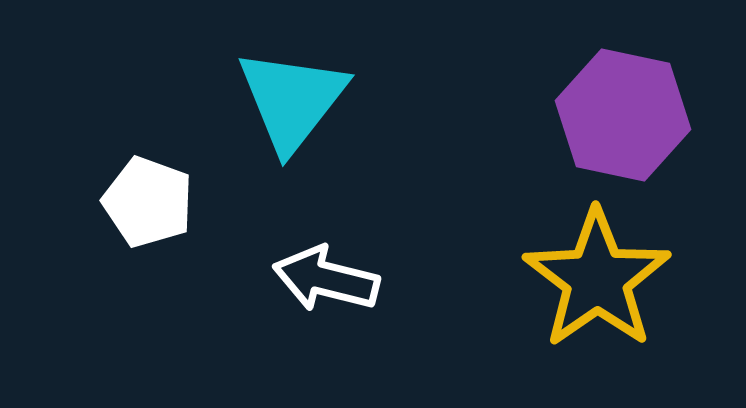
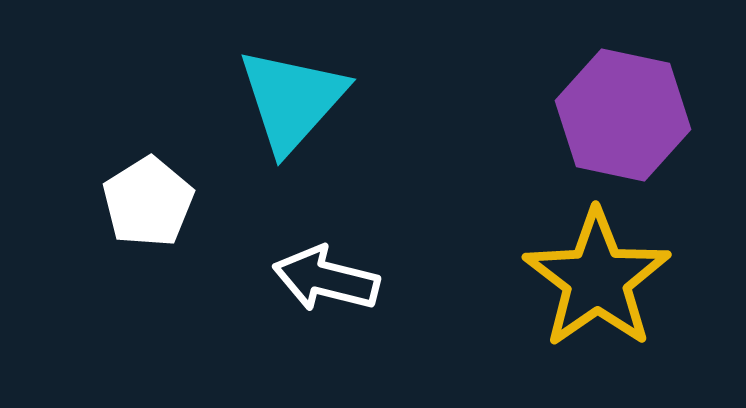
cyan triangle: rotated 4 degrees clockwise
white pentagon: rotated 20 degrees clockwise
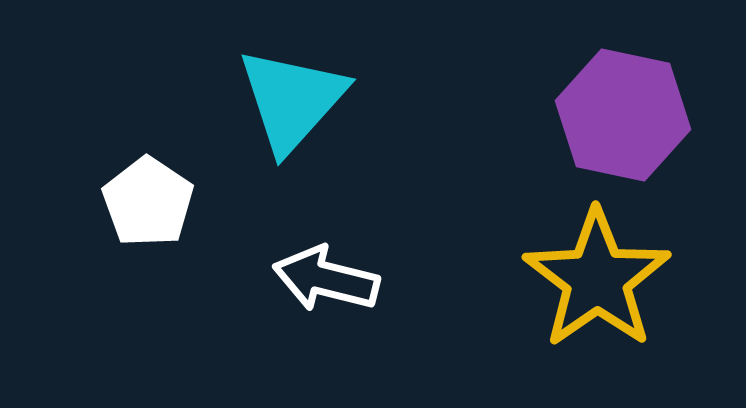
white pentagon: rotated 6 degrees counterclockwise
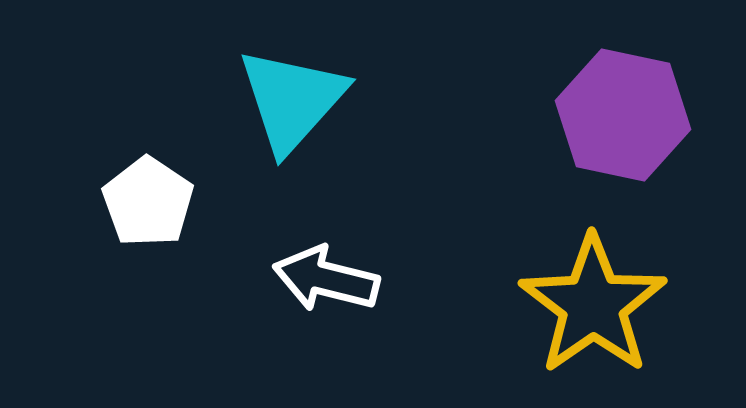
yellow star: moved 4 px left, 26 px down
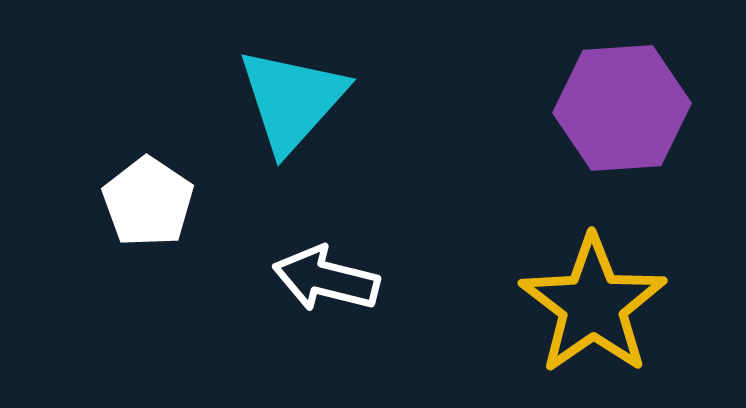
purple hexagon: moved 1 px left, 7 px up; rotated 16 degrees counterclockwise
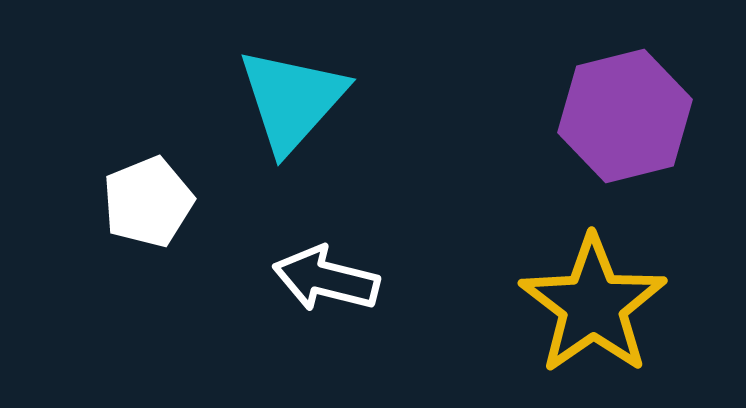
purple hexagon: moved 3 px right, 8 px down; rotated 10 degrees counterclockwise
white pentagon: rotated 16 degrees clockwise
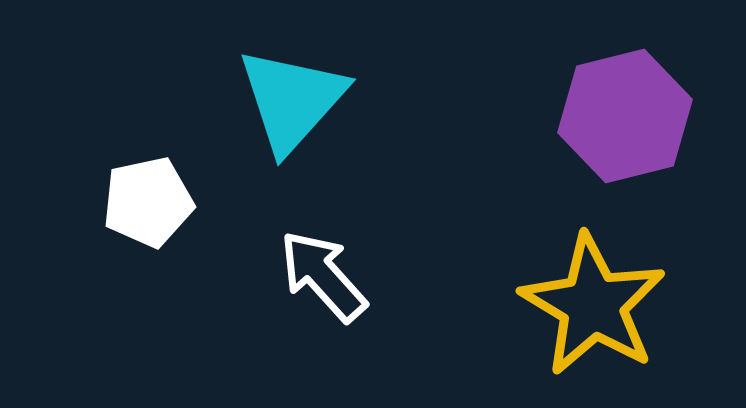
white pentagon: rotated 10 degrees clockwise
white arrow: moved 3 px left, 3 px up; rotated 34 degrees clockwise
yellow star: rotated 6 degrees counterclockwise
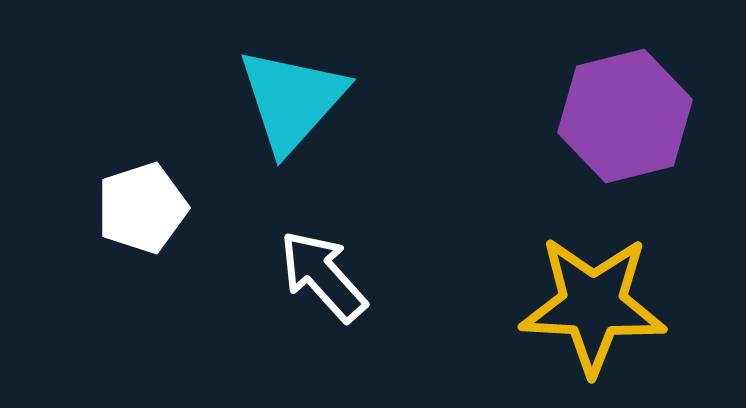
white pentagon: moved 6 px left, 6 px down; rotated 6 degrees counterclockwise
yellow star: rotated 28 degrees counterclockwise
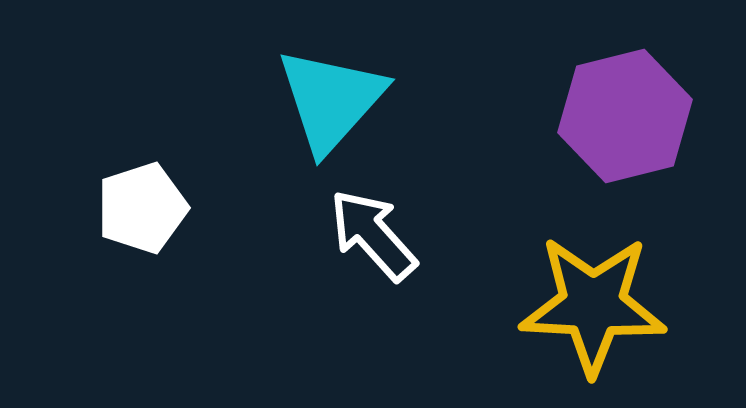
cyan triangle: moved 39 px right
white arrow: moved 50 px right, 41 px up
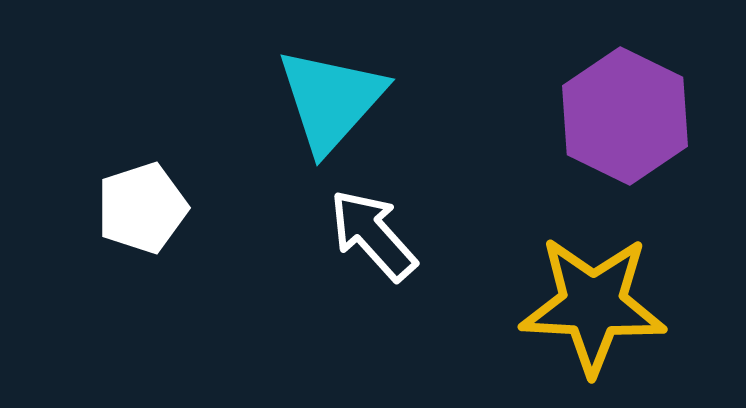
purple hexagon: rotated 20 degrees counterclockwise
